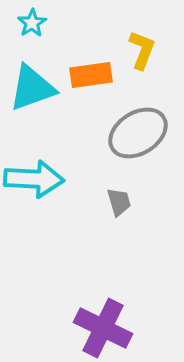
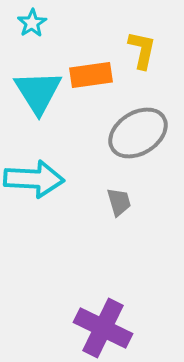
yellow L-shape: rotated 9 degrees counterclockwise
cyan triangle: moved 6 px right, 4 px down; rotated 42 degrees counterclockwise
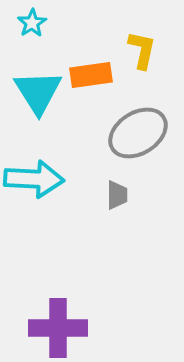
gray trapezoid: moved 2 px left, 7 px up; rotated 16 degrees clockwise
purple cross: moved 45 px left; rotated 26 degrees counterclockwise
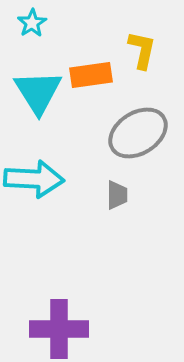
purple cross: moved 1 px right, 1 px down
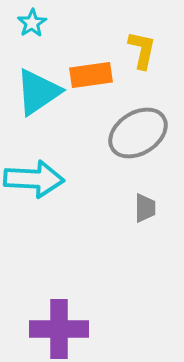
cyan triangle: rotated 28 degrees clockwise
gray trapezoid: moved 28 px right, 13 px down
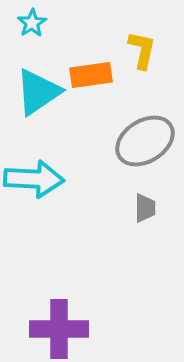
gray ellipse: moved 7 px right, 8 px down
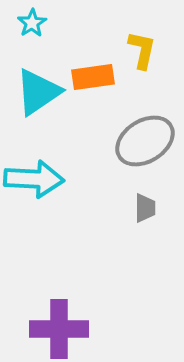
orange rectangle: moved 2 px right, 2 px down
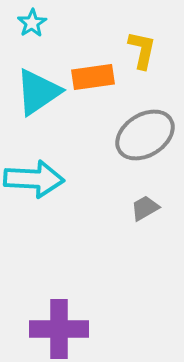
gray ellipse: moved 6 px up
gray trapezoid: rotated 120 degrees counterclockwise
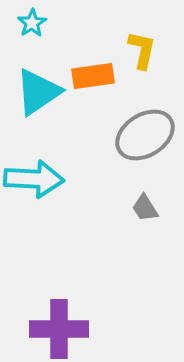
orange rectangle: moved 1 px up
gray trapezoid: rotated 92 degrees counterclockwise
